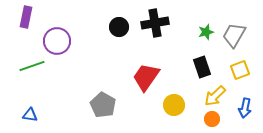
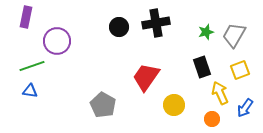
black cross: moved 1 px right
yellow arrow: moved 5 px right, 3 px up; rotated 110 degrees clockwise
blue arrow: rotated 24 degrees clockwise
blue triangle: moved 24 px up
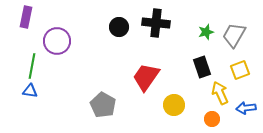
black cross: rotated 16 degrees clockwise
green line: rotated 60 degrees counterclockwise
blue arrow: moved 1 px right; rotated 48 degrees clockwise
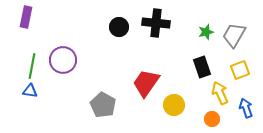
purple circle: moved 6 px right, 19 px down
red trapezoid: moved 6 px down
blue arrow: rotated 78 degrees clockwise
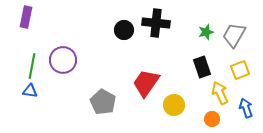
black circle: moved 5 px right, 3 px down
gray pentagon: moved 3 px up
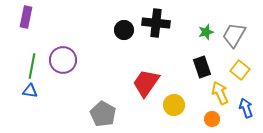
yellow square: rotated 30 degrees counterclockwise
gray pentagon: moved 12 px down
